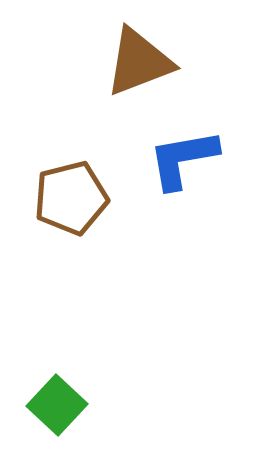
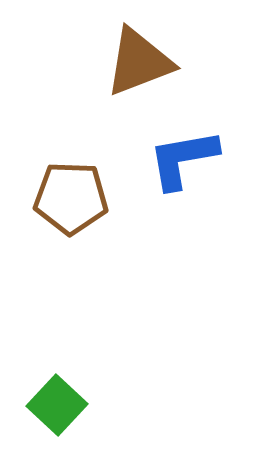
brown pentagon: rotated 16 degrees clockwise
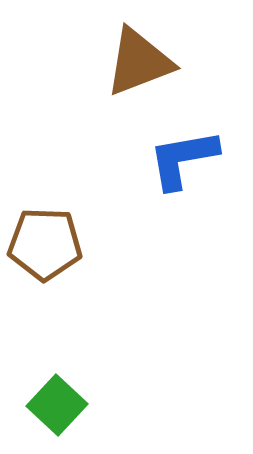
brown pentagon: moved 26 px left, 46 px down
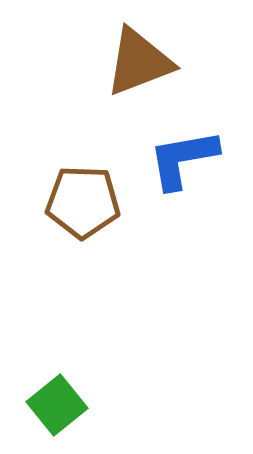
brown pentagon: moved 38 px right, 42 px up
green square: rotated 8 degrees clockwise
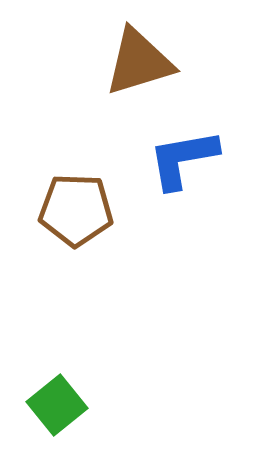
brown triangle: rotated 4 degrees clockwise
brown pentagon: moved 7 px left, 8 px down
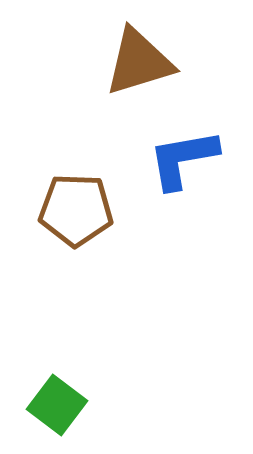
green square: rotated 14 degrees counterclockwise
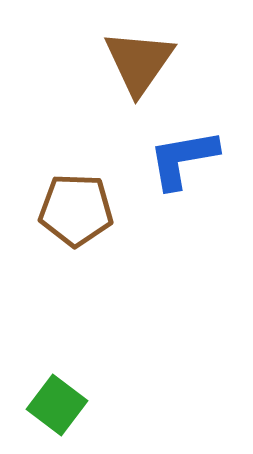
brown triangle: rotated 38 degrees counterclockwise
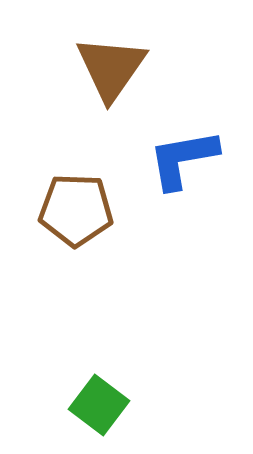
brown triangle: moved 28 px left, 6 px down
green square: moved 42 px right
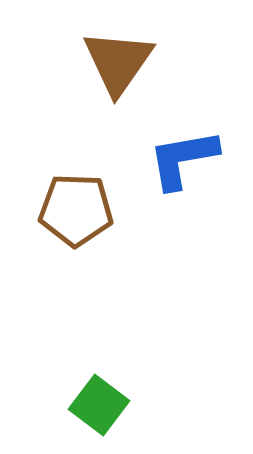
brown triangle: moved 7 px right, 6 px up
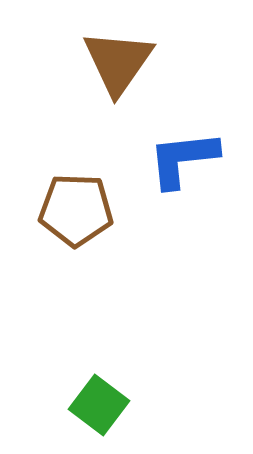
blue L-shape: rotated 4 degrees clockwise
